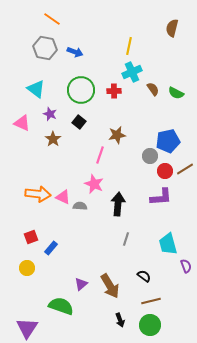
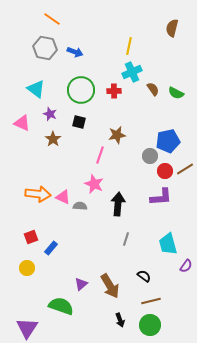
black square at (79, 122): rotated 24 degrees counterclockwise
purple semicircle at (186, 266): rotated 56 degrees clockwise
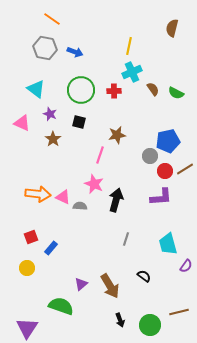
black arrow at (118, 204): moved 2 px left, 4 px up; rotated 10 degrees clockwise
brown line at (151, 301): moved 28 px right, 11 px down
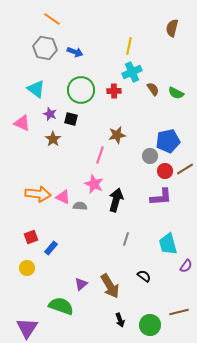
black square at (79, 122): moved 8 px left, 3 px up
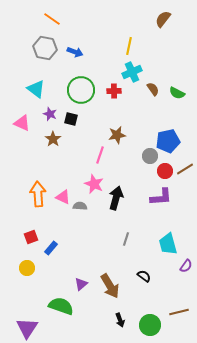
brown semicircle at (172, 28): moved 9 px left, 9 px up; rotated 24 degrees clockwise
green semicircle at (176, 93): moved 1 px right
orange arrow at (38, 194): rotated 100 degrees counterclockwise
black arrow at (116, 200): moved 2 px up
